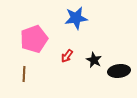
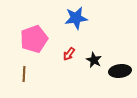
red arrow: moved 2 px right, 2 px up
black ellipse: moved 1 px right
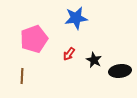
brown line: moved 2 px left, 2 px down
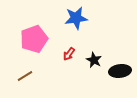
brown line: moved 3 px right; rotated 56 degrees clockwise
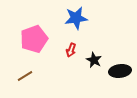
red arrow: moved 2 px right, 4 px up; rotated 16 degrees counterclockwise
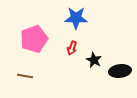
blue star: rotated 10 degrees clockwise
red arrow: moved 1 px right, 2 px up
brown line: rotated 42 degrees clockwise
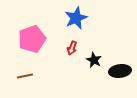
blue star: rotated 25 degrees counterclockwise
pink pentagon: moved 2 px left
brown line: rotated 21 degrees counterclockwise
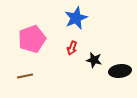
black star: rotated 14 degrees counterclockwise
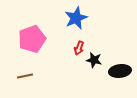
red arrow: moved 7 px right
